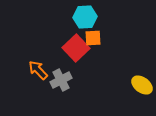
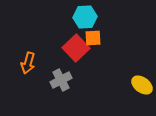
orange arrow: moved 10 px left, 7 px up; rotated 120 degrees counterclockwise
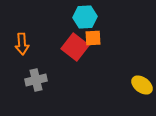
red square: moved 1 px left, 1 px up; rotated 8 degrees counterclockwise
orange arrow: moved 6 px left, 19 px up; rotated 20 degrees counterclockwise
gray cross: moved 25 px left; rotated 15 degrees clockwise
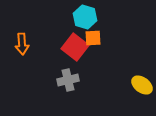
cyan hexagon: rotated 20 degrees clockwise
gray cross: moved 32 px right
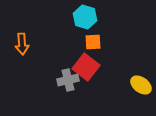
orange square: moved 4 px down
red square: moved 11 px right, 20 px down
yellow ellipse: moved 1 px left
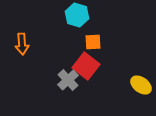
cyan hexagon: moved 8 px left, 2 px up
red square: moved 1 px up
gray cross: rotated 30 degrees counterclockwise
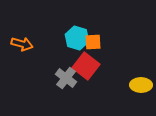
cyan hexagon: moved 23 px down
orange arrow: rotated 70 degrees counterclockwise
gray cross: moved 2 px left, 2 px up; rotated 10 degrees counterclockwise
yellow ellipse: rotated 35 degrees counterclockwise
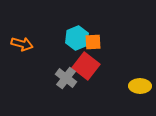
cyan hexagon: rotated 20 degrees clockwise
yellow ellipse: moved 1 px left, 1 px down
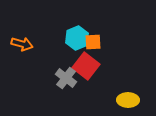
yellow ellipse: moved 12 px left, 14 px down
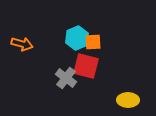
red square: rotated 24 degrees counterclockwise
